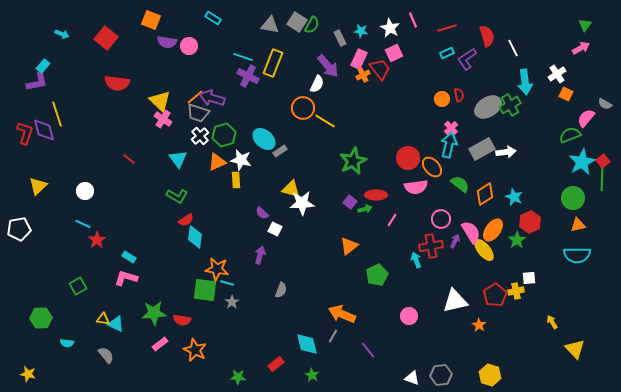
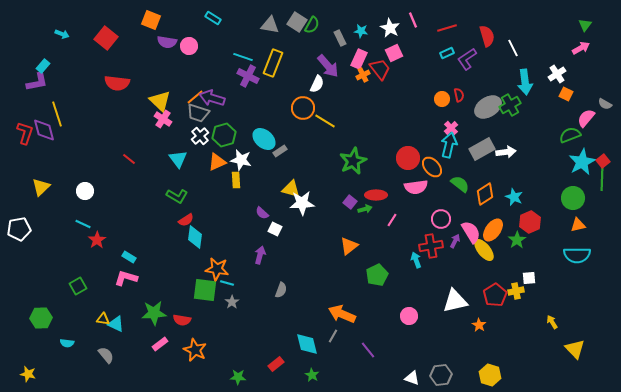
yellow triangle at (38, 186): moved 3 px right, 1 px down
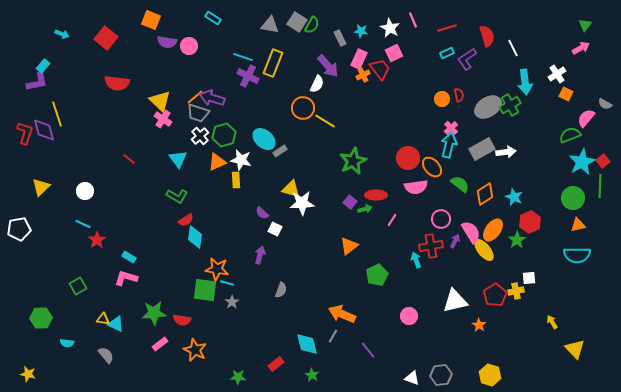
green line at (602, 179): moved 2 px left, 7 px down
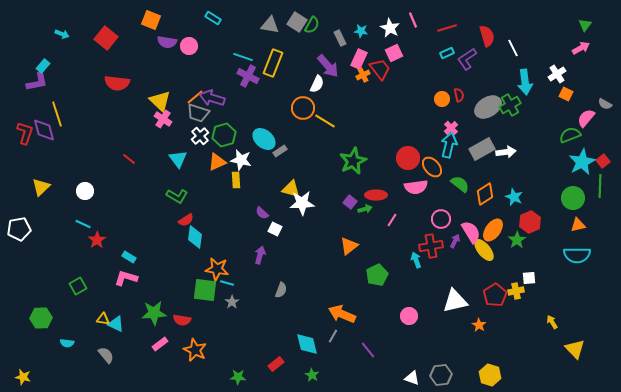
yellow star at (28, 374): moved 5 px left, 3 px down
